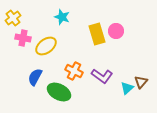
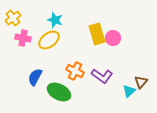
cyan star: moved 7 px left, 3 px down
pink circle: moved 3 px left, 7 px down
yellow ellipse: moved 3 px right, 6 px up
orange cross: moved 1 px right
cyan triangle: moved 2 px right, 3 px down
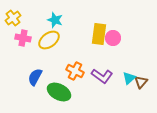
yellow rectangle: moved 2 px right; rotated 25 degrees clockwise
cyan triangle: moved 13 px up
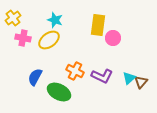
yellow rectangle: moved 1 px left, 9 px up
purple L-shape: rotated 10 degrees counterclockwise
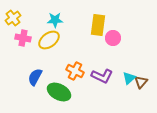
cyan star: rotated 21 degrees counterclockwise
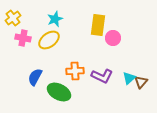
cyan star: moved 1 px up; rotated 21 degrees counterclockwise
orange cross: rotated 30 degrees counterclockwise
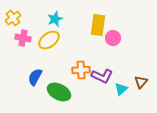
orange cross: moved 6 px right, 1 px up
cyan triangle: moved 8 px left, 11 px down
